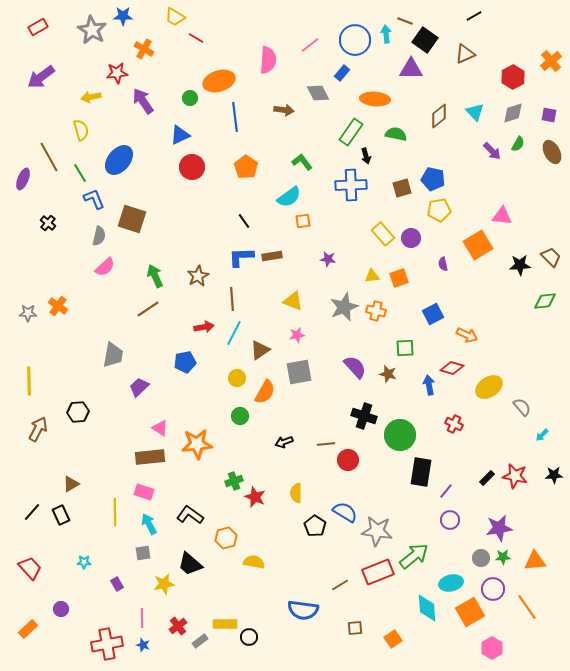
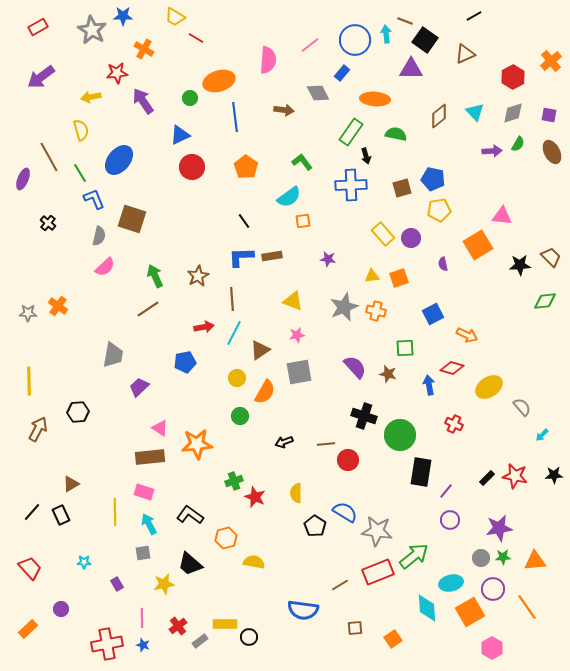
purple arrow at (492, 151): rotated 48 degrees counterclockwise
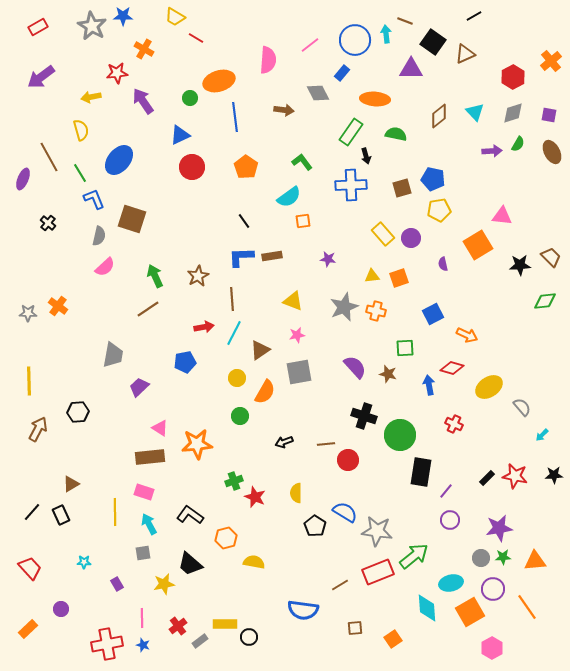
gray star at (92, 30): moved 4 px up
black square at (425, 40): moved 8 px right, 2 px down
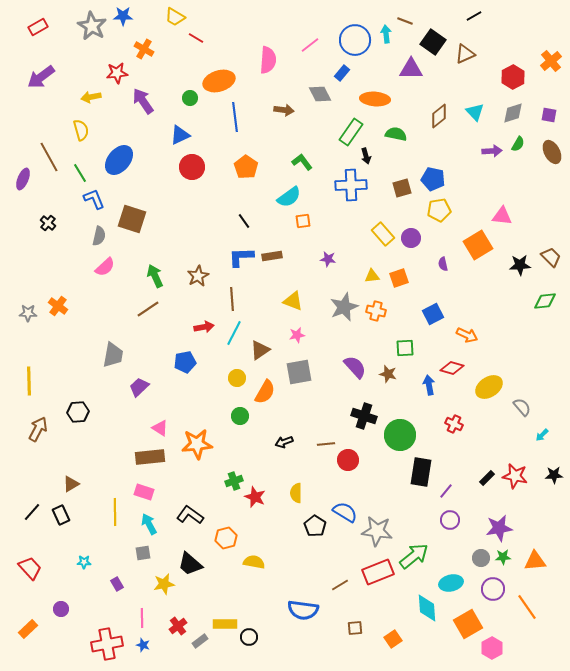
gray diamond at (318, 93): moved 2 px right, 1 px down
orange square at (470, 612): moved 2 px left, 12 px down
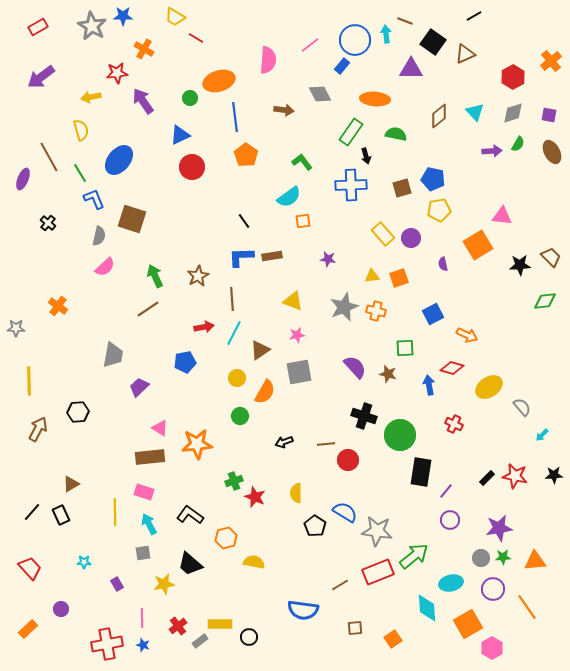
blue rectangle at (342, 73): moved 7 px up
orange pentagon at (246, 167): moved 12 px up
gray star at (28, 313): moved 12 px left, 15 px down
yellow rectangle at (225, 624): moved 5 px left
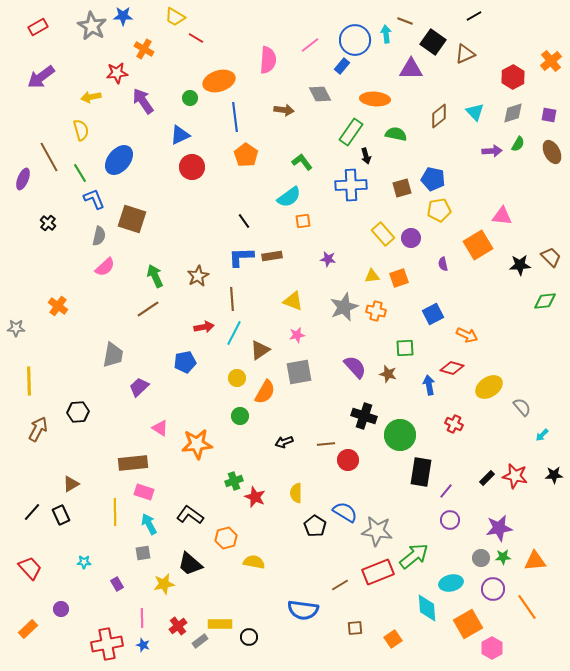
brown rectangle at (150, 457): moved 17 px left, 6 px down
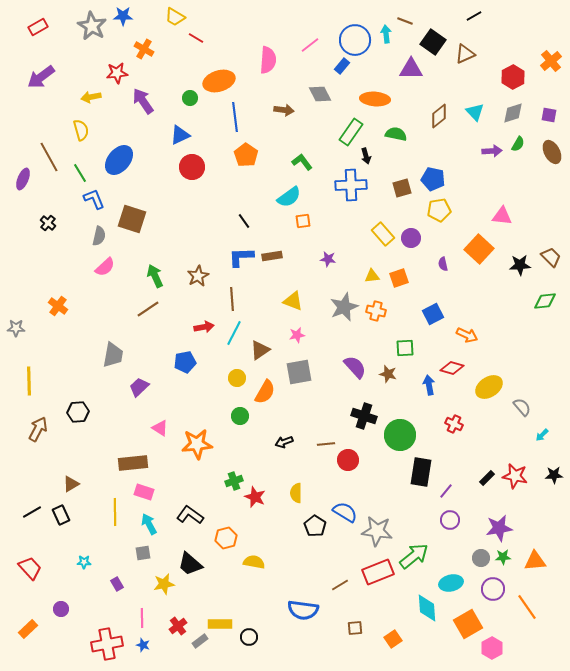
orange square at (478, 245): moved 1 px right, 4 px down; rotated 16 degrees counterclockwise
black line at (32, 512): rotated 18 degrees clockwise
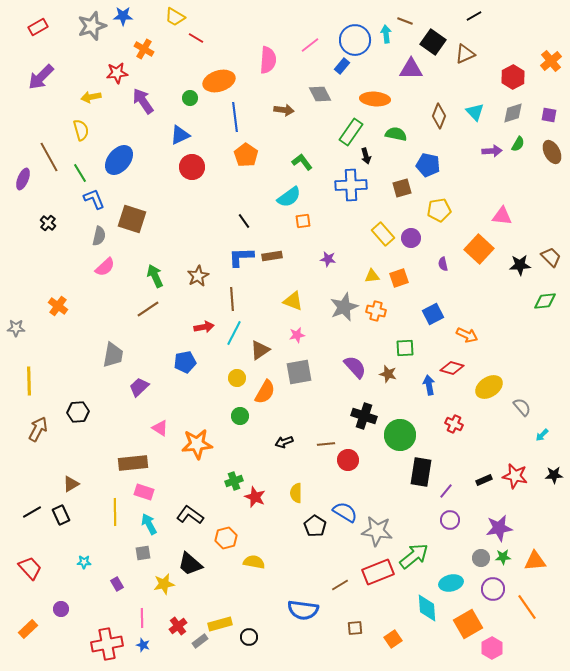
gray star at (92, 26): rotated 24 degrees clockwise
purple arrow at (41, 77): rotated 8 degrees counterclockwise
brown diamond at (439, 116): rotated 30 degrees counterclockwise
blue pentagon at (433, 179): moved 5 px left, 14 px up
black rectangle at (487, 478): moved 3 px left, 2 px down; rotated 21 degrees clockwise
yellow rectangle at (220, 624): rotated 15 degrees counterclockwise
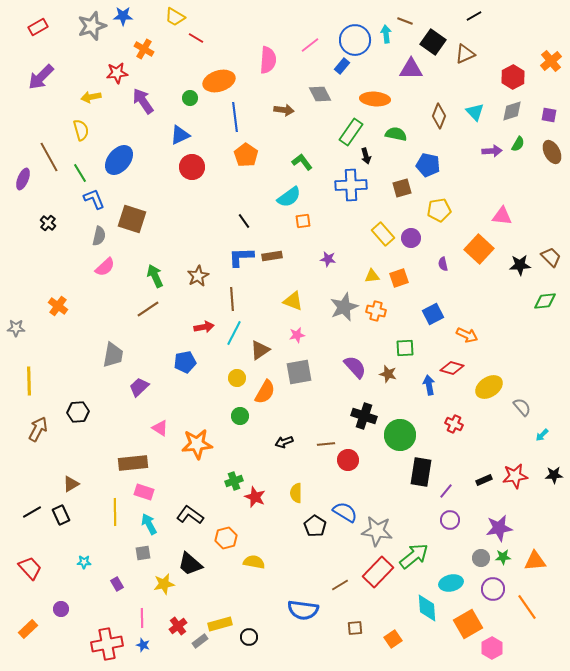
gray diamond at (513, 113): moved 1 px left, 2 px up
red star at (515, 476): rotated 20 degrees counterclockwise
red rectangle at (378, 572): rotated 24 degrees counterclockwise
